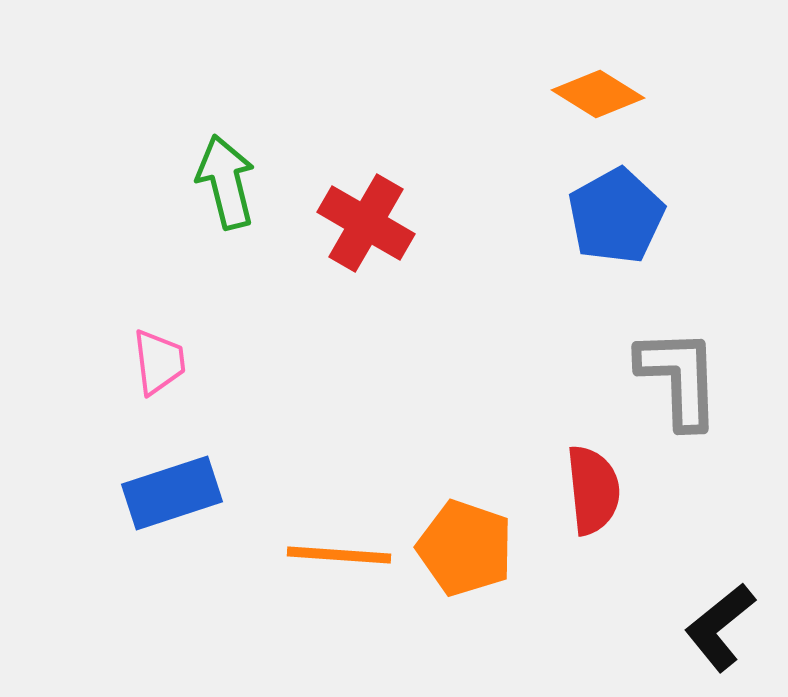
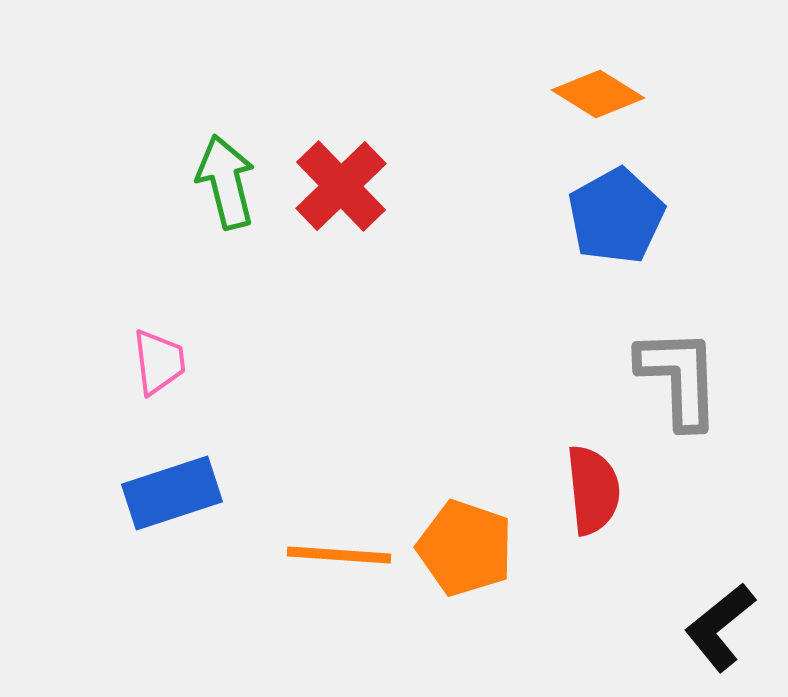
red cross: moved 25 px left, 37 px up; rotated 16 degrees clockwise
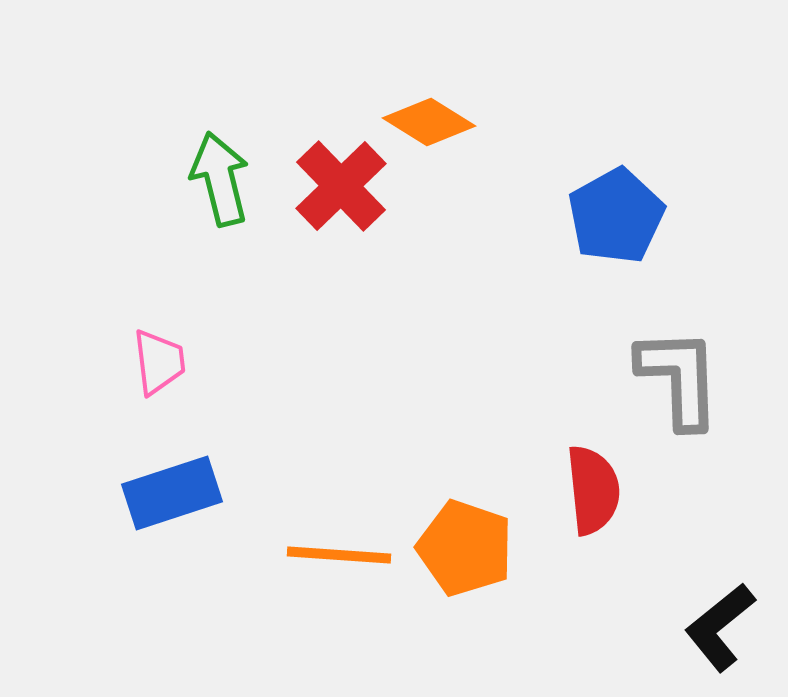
orange diamond: moved 169 px left, 28 px down
green arrow: moved 6 px left, 3 px up
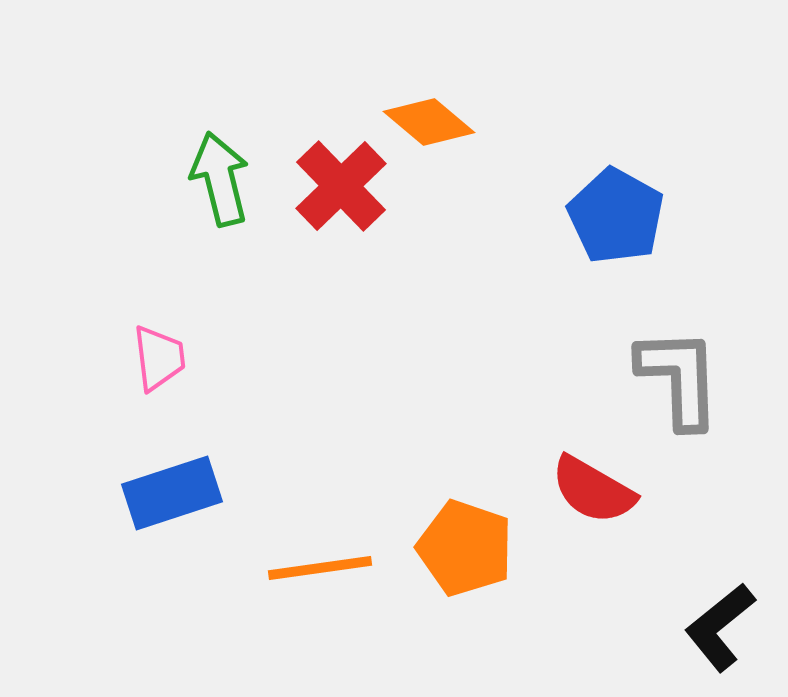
orange diamond: rotated 8 degrees clockwise
blue pentagon: rotated 14 degrees counterclockwise
pink trapezoid: moved 4 px up
red semicircle: rotated 126 degrees clockwise
orange line: moved 19 px left, 13 px down; rotated 12 degrees counterclockwise
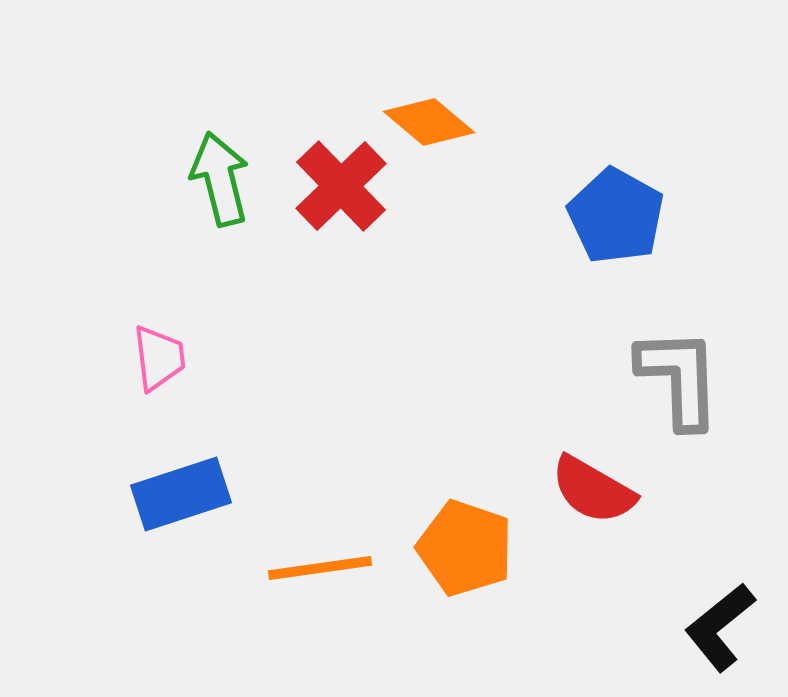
blue rectangle: moved 9 px right, 1 px down
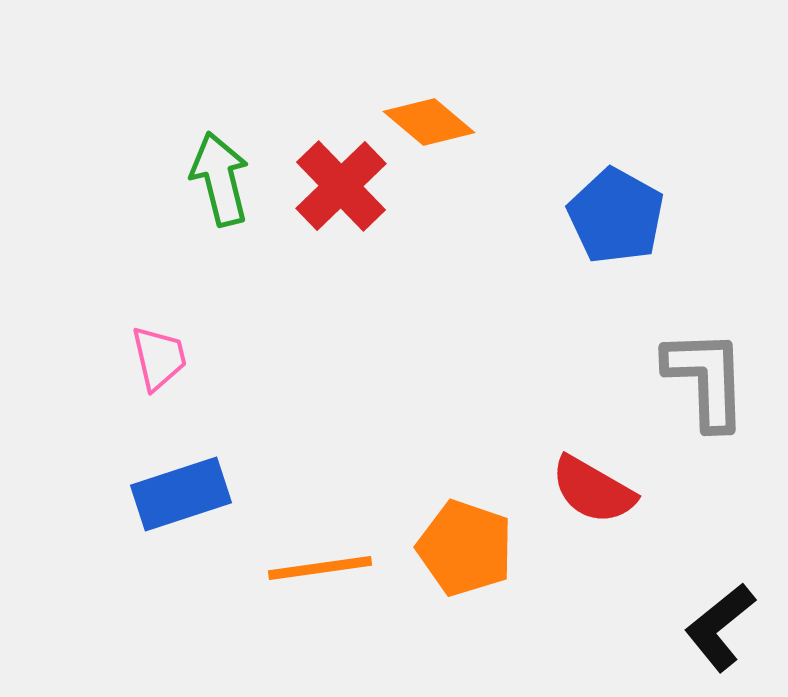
pink trapezoid: rotated 6 degrees counterclockwise
gray L-shape: moved 27 px right, 1 px down
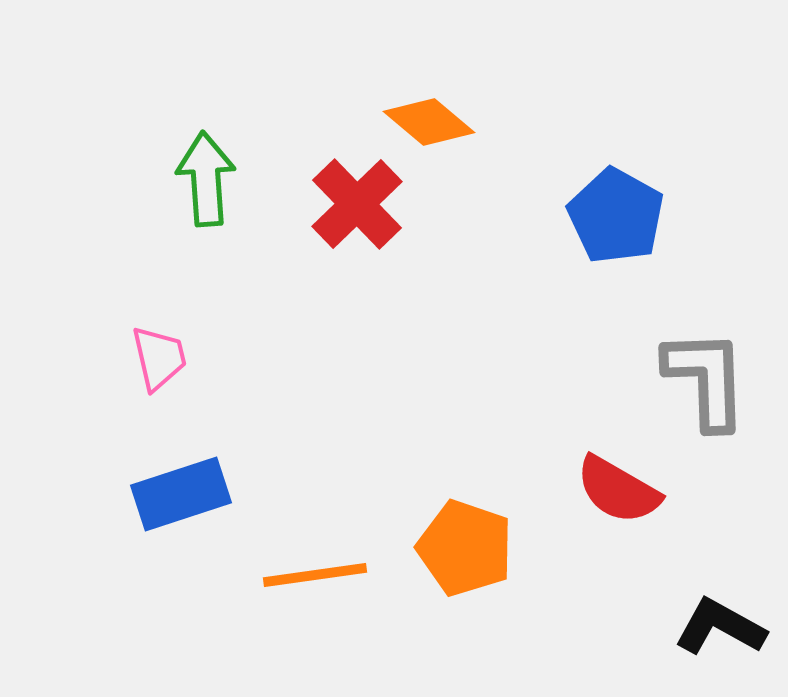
green arrow: moved 14 px left; rotated 10 degrees clockwise
red cross: moved 16 px right, 18 px down
red semicircle: moved 25 px right
orange line: moved 5 px left, 7 px down
black L-shape: rotated 68 degrees clockwise
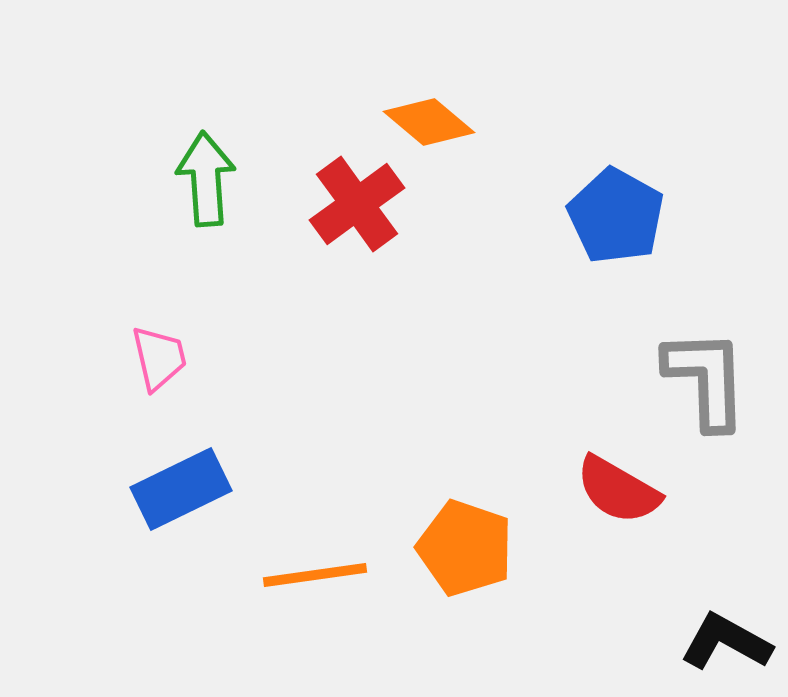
red cross: rotated 8 degrees clockwise
blue rectangle: moved 5 px up; rotated 8 degrees counterclockwise
black L-shape: moved 6 px right, 15 px down
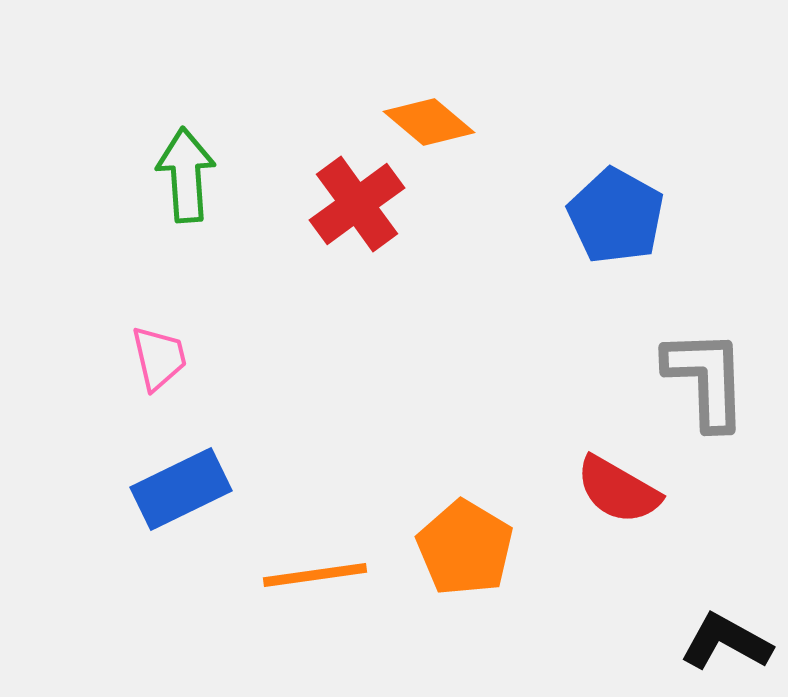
green arrow: moved 20 px left, 4 px up
orange pentagon: rotated 12 degrees clockwise
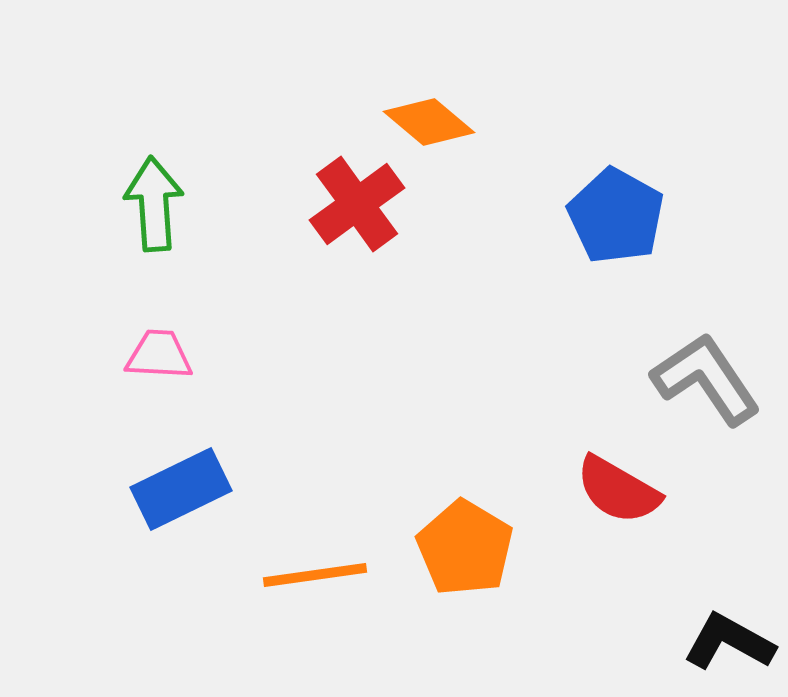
green arrow: moved 32 px left, 29 px down
pink trapezoid: moved 3 px up; rotated 74 degrees counterclockwise
gray L-shape: rotated 32 degrees counterclockwise
black L-shape: moved 3 px right
